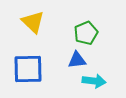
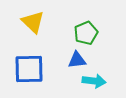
blue square: moved 1 px right
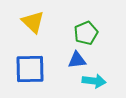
blue square: moved 1 px right
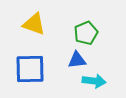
yellow triangle: moved 1 px right, 2 px down; rotated 25 degrees counterclockwise
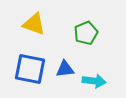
blue triangle: moved 12 px left, 9 px down
blue square: rotated 12 degrees clockwise
